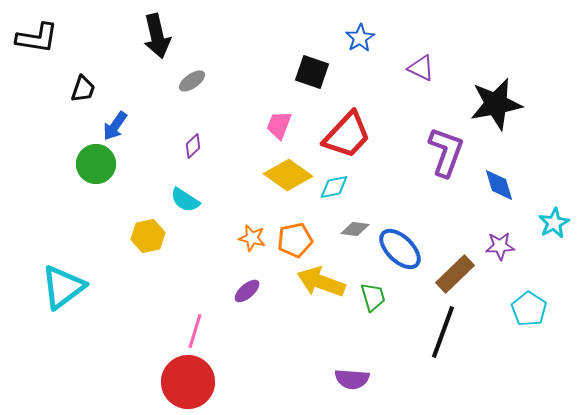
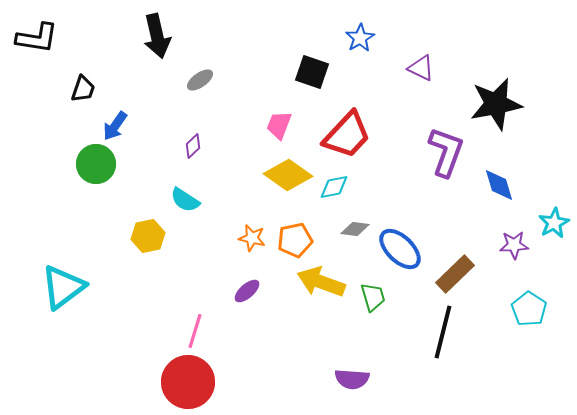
gray ellipse: moved 8 px right, 1 px up
purple star: moved 14 px right, 1 px up
black line: rotated 6 degrees counterclockwise
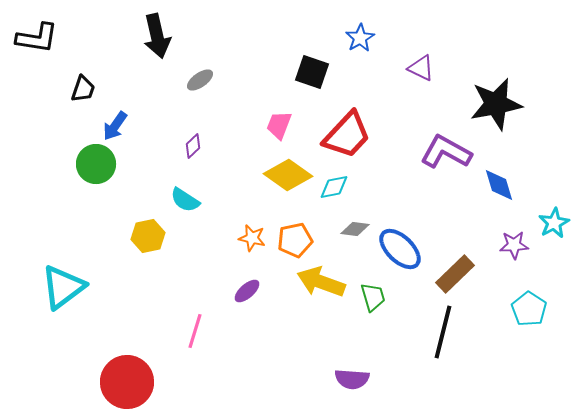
purple L-shape: rotated 81 degrees counterclockwise
red circle: moved 61 px left
